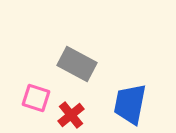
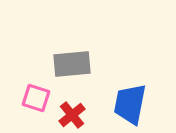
gray rectangle: moved 5 px left; rotated 33 degrees counterclockwise
red cross: moved 1 px right
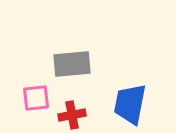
pink square: rotated 24 degrees counterclockwise
red cross: rotated 28 degrees clockwise
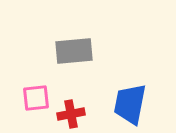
gray rectangle: moved 2 px right, 13 px up
red cross: moved 1 px left, 1 px up
